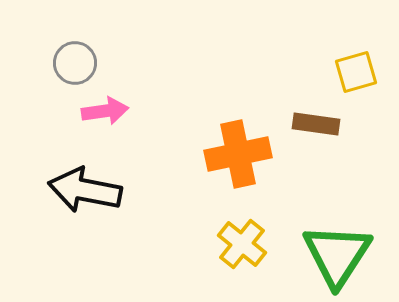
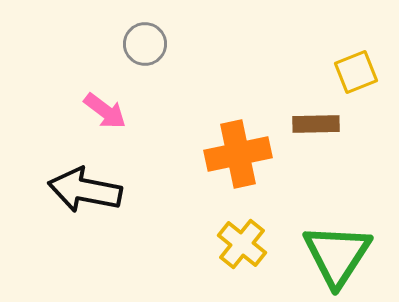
gray circle: moved 70 px right, 19 px up
yellow square: rotated 6 degrees counterclockwise
pink arrow: rotated 45 degrees clockwise
brown rectangle: rotated 9 degrees counterclockwise
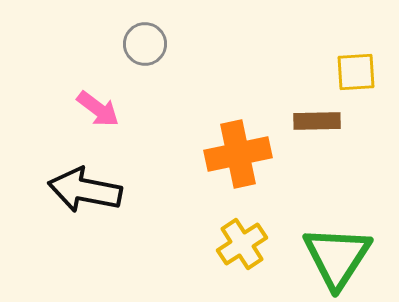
yellow square: rotated 18 degrees clockwise
pink arrow: moved 7 px left, 2 px up
brown rectangle: moved 1 px right, 3 px up
yellow cross: rotated 18 degrees clockwise
green triangle: moved 2 px down
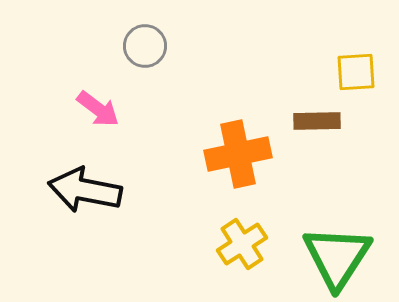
gray circle: moved 2 px down
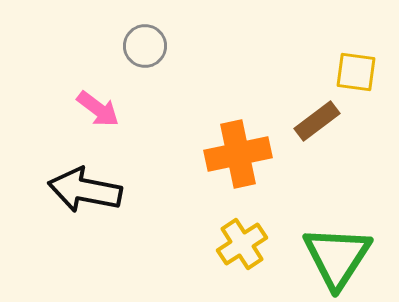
yellow square: rotated 12 degrees clockwise
brown rectangle: rotated 36 degrees counterclockwise
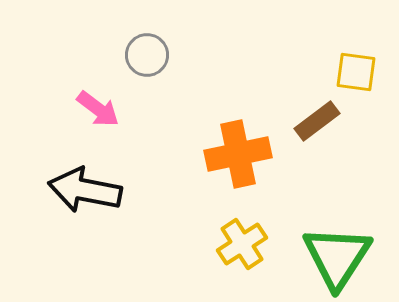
gray circle: moved 2 px right, 9 px down
